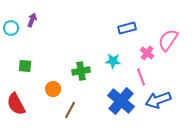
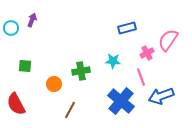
pink cross: rotated 24 degrees clockwise
orange circle: moved 1 px right, 5 px up
blue arrow: moved 3 px right, 4 px up
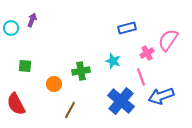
cyan star: rotated 14 degrees clockwise
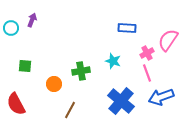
blue rectangle: rotated 18 degrees clockwise
pink line: moved 6 px right, 4 px up
blue arrow: moved 1 px down
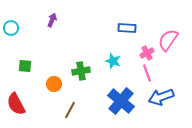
purple arrow: moved 20 px right
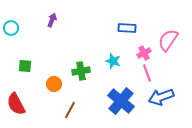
pink cross: moved 3 px left
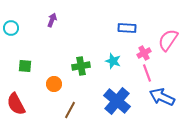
green cross: moved 5 px up
blue arrow: moved 1 px right; rotated 45 degrees clockwise
blue cross: moved 4 px left
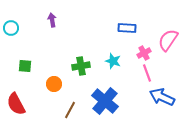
purple arrow: rotated 32 degrees counterclockwise
blue cross: moved 12 px left
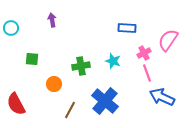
green square: moved 7 px right, 7 px up
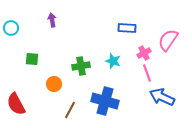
blue cross: rotated 24 degrees counterclockwise
